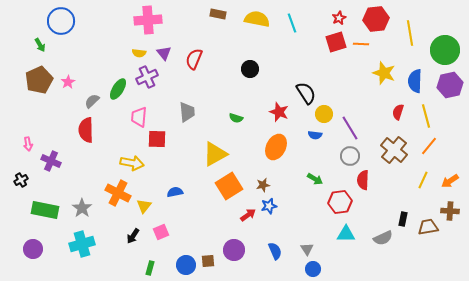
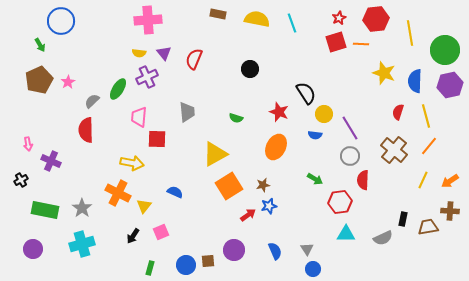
blue semicircle at (175, 192): rotated 35 degrees clockwise
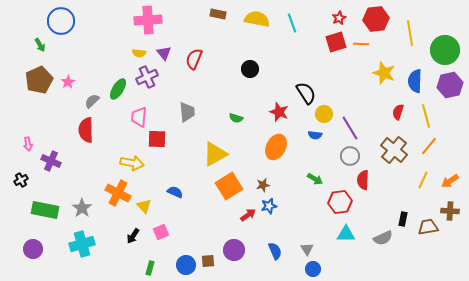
yellow triangle at (144, 206): rotated 21 degrees counterclockwise
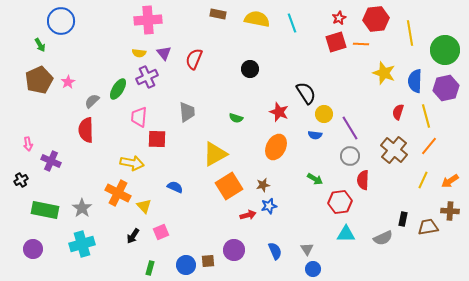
purple hexagon at (450, 85): moved 4 px left, 3 px down
blue semicircle at (175, 192): moved 5 px up
red arrow at (248, 215): rotated 21 degrees clockwise
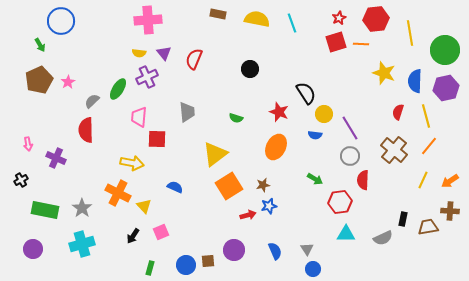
yellow triangle at (215, 154): rotated 8 degrees counterclockwise
purple cross at (51, 161): moved 5 px right, 3 px up
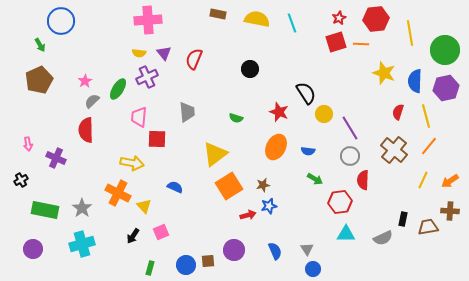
pink star at (68, 82): moved 17 px right, 1 px up
blue semicircle at (315, 135): moved 7 px left, 16 px down
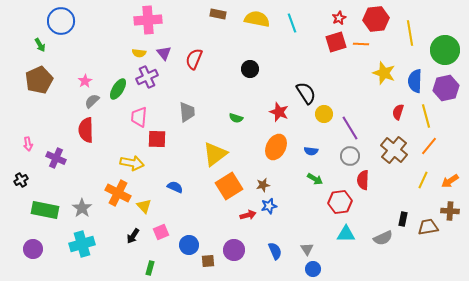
blue semicircle at (308, 151): moved 3 px right
blue circle at (186, 265): moved 3 px right, 20 px up
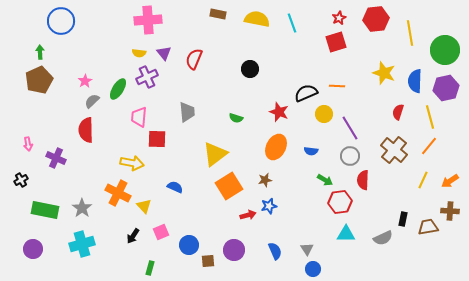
orange line at (361, 44): moved 24 px left, 42 px down
green arrow at (40, 45): moved 7 px down; rotated 152 degrees counterclockwise
black semicircle at (306, 93): rotated 80 degrees counterclockwise
yellow line at (426, 116): moved 4 px right, 1 px down
green arrow at (315, 179): moved 10 px right, 1 px down
brown star at (263, 185): moved 2 px right, 5 px up
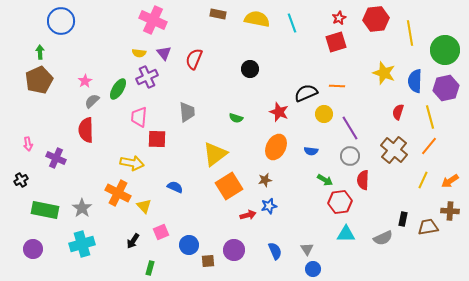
pink cross at (148, 20): moved 5 px right; rotated 28 degrees clockwise
black arrow at (133, 236): moved 5 px down
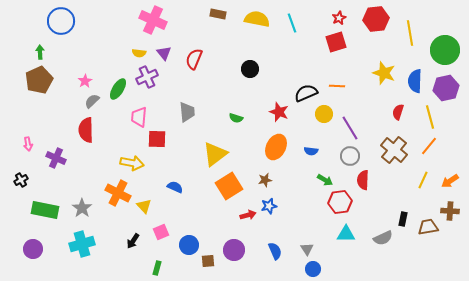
green rectangle at (150, 268): moved 7 px right
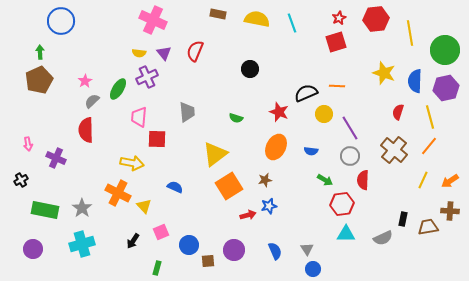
red semicircle at (194, 59): moved 1 px right, 8 px up
red hexagon at (340, 202): moved 2 px right, 2 px down
